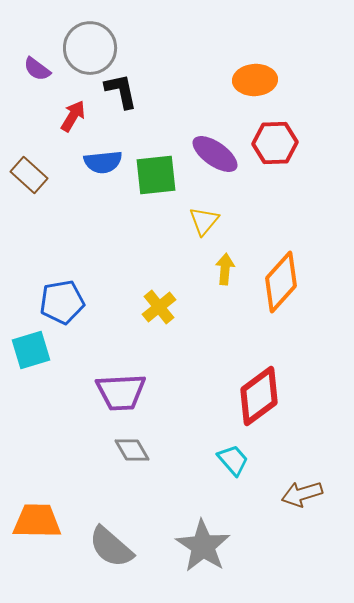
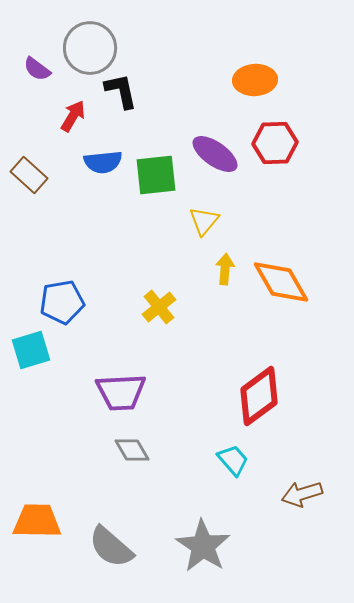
orange diamond: rotated 72 degrees counterclockwise
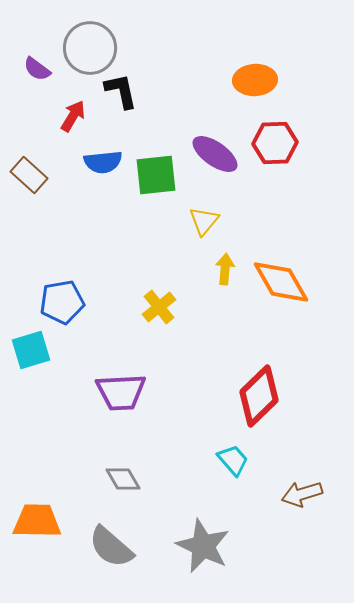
red diamond: rotated 8 degrees counterclockwise
gray diamond: moved 9 px left, 29 px down
gray star: rotated 8 degrees counterclockwise
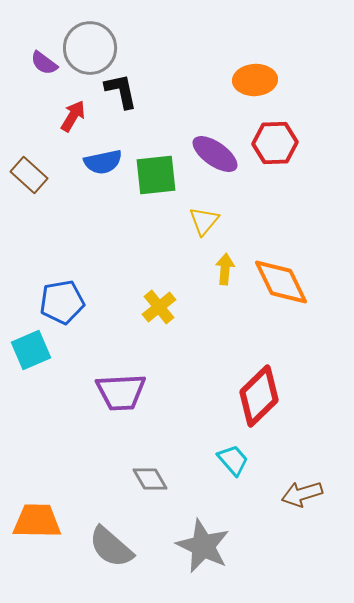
purple semicircle: moved 7 px right, 6 px up
blue semicircle: rotated 6 degrees counterclockwise
orange diamond: rotated 4 degrees clockwise
cyan square: rotated 6 degrees counterclockwise
gray diamond: moved 27 px right
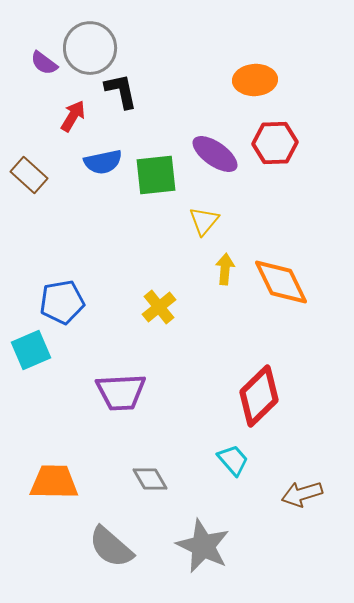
orange trapezoid: moved 17 px right, 39 px up
